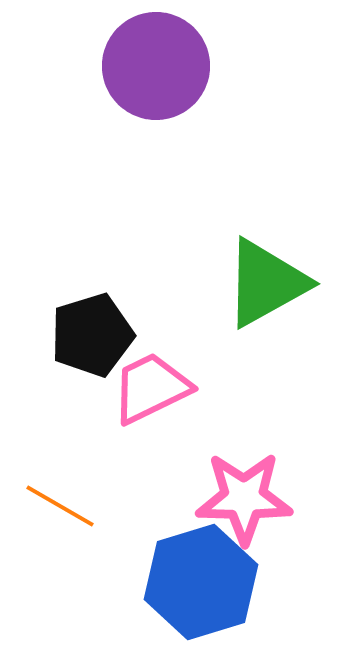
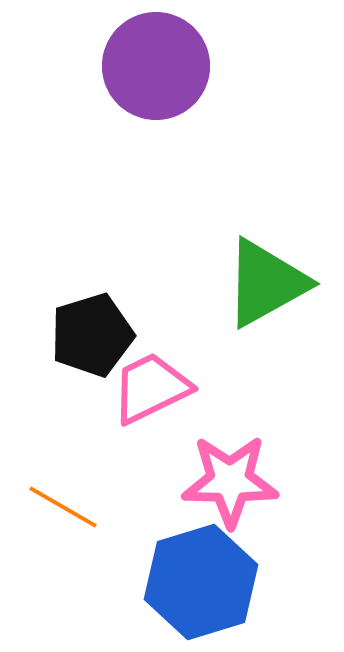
pink star: moved 14 px left, 17 px up
orange line: moved 3 px right, 1 px down
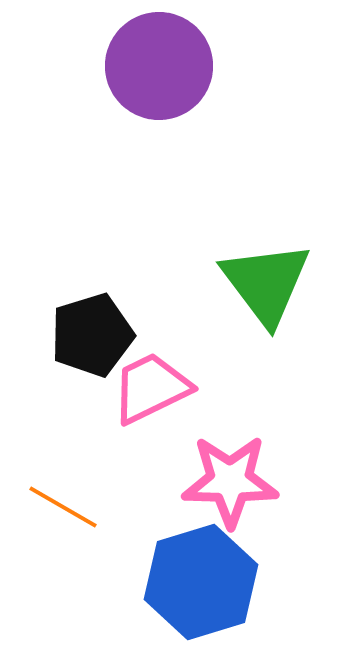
purple circle: moved 3 px right
green triangle: rotated 38 degrees counterclockwise
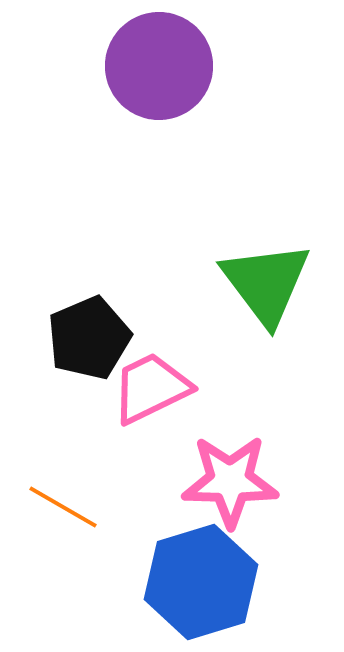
black pentagon: moved 3 px left, 3 px down; rotated 6 degrees counterclockwise
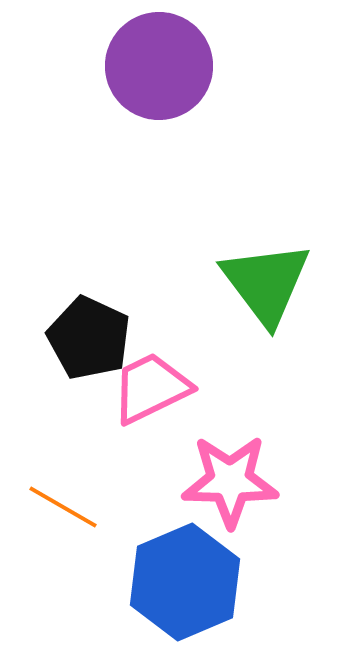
black pentagon: rotated 24 degrees counterclockwise
blue hexagon: moved 16 px left; rotated 6 degrees counterclockwise
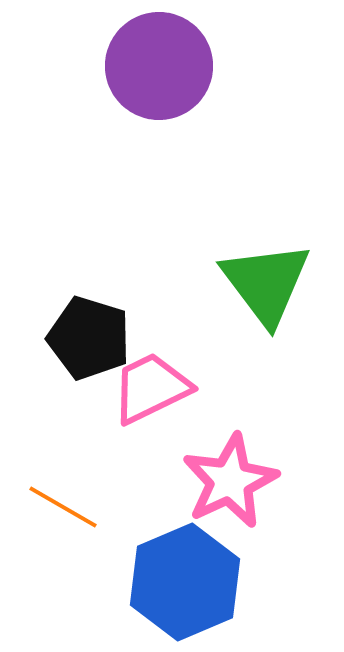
black pentagon: rotated 8 degrees counterclockwise
pink star: rotated 26 degrees counterclockwise
